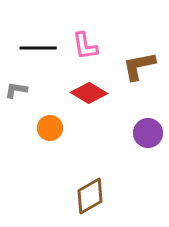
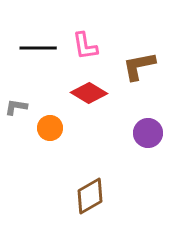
gray L-shape: moved 17 px down
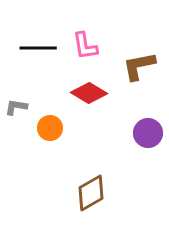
brown diamond: moved 1 px right, 3 px up
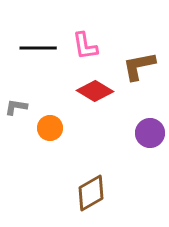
red diamond: moved 6 px right, 2 px up
purple circle: moved 2 px right
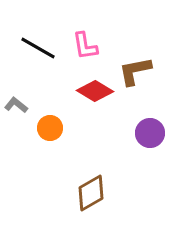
black line: rotated 30 degrees clockwise
brown L-shape: moved 4 px left, 5 px down
gray L-shape: moved 2 px up; rotated 30 degrees clockwise
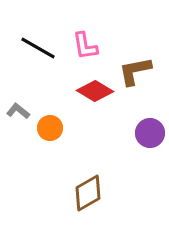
gray L-shape: moved 2 px right, 6 px down
brown diamond: moved 3 px left
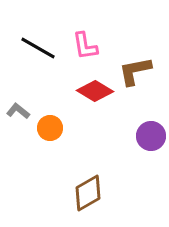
purple circle: moved 1 px right, 3 px down
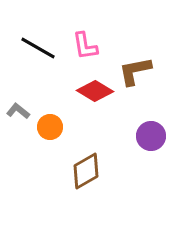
orange circle: moved 1 px up
brown diamond: moved 2 px left, 22 px up
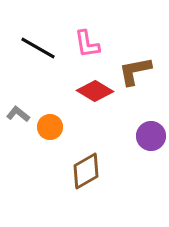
pink L-shape: moved 2 px right, 2 px up
gray L-shape: moved 3 px down
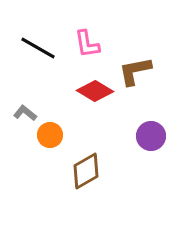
gray L-shape: moved 7 px right, 1 px up
orange circle: moved 8 px down
